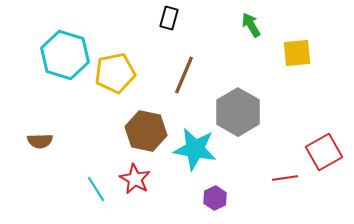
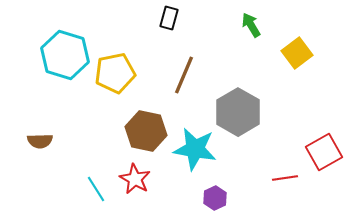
yellow square: rotated 32 degrees counterclockwise
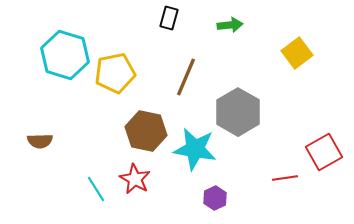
green arrow: moved 21 px left; rotated 115 degrees clockwise
brown line: moved 2 px right, 2 px down
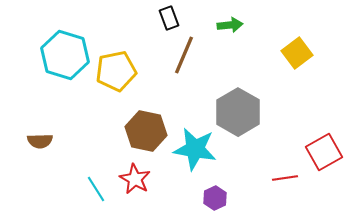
black rectangle: rotated 35 degrees counterclockwise
yellow pentagon: moved 1 px right, 2 px up
brown line: moved 2 px left, 22 px up
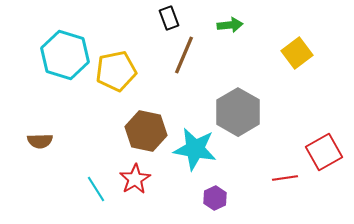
red star: rotated 12 degrees clockwise
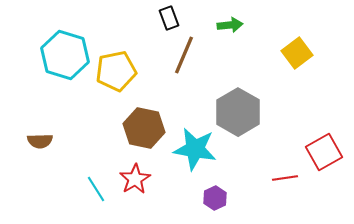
brown hexagon: moved 2 px left, 3 px up
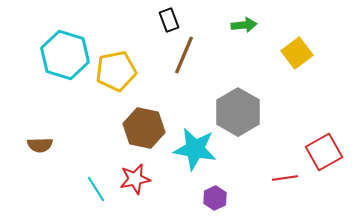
black rectangle: moved 2 px down
green arrow: moved 14 px right
brown semicircle: moved 4 px down
red star: rotated 20 degrees clockwise
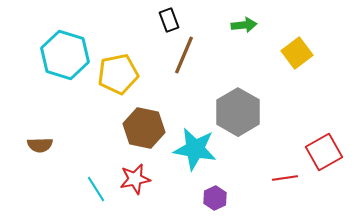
yellow pentagon: moved 2 px right, 3 px down
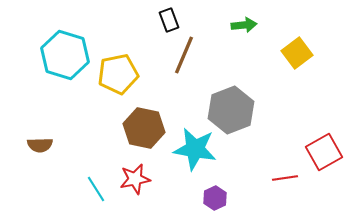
gray hexagon: moved 7 px left, 2 px up; rotated 9 degrees clockwise
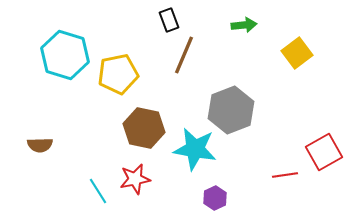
red line: moved 3 px up
cyan line: moved 2 px right, 2 px down
